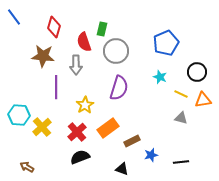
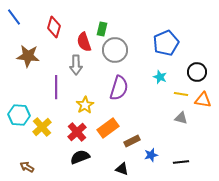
gray circle: moved 1 px left, 1 px up
brown star: moved 15 px left
yellow line: rotated 16 degrees counterclockwise
orange triangle: rotated 18 degrees clockwise
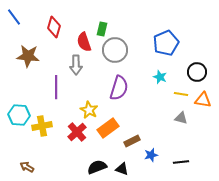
yellow star: moved 4 px right, 5 px down; rotated 12 degrees counterclockwise
yellow cross: moved 1 px up; rotated 30 degrees clockwise
black semicircle: moved 17 px right, 10 px down
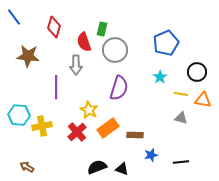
cyan star: rotated 16 degrees clockwise
brown rectangle: moved 3 px right, 6 px up; rotated 28 degrees clockwise
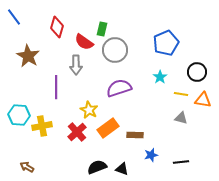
red diamond: moved 3 px right
red semicircle: rotated 36 degrees counterclockwise
brown star: rotated 25 degrees clockwise
purple semicircle: rotated 125 degrees counterclockwise
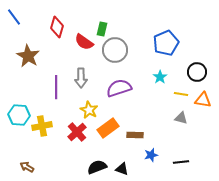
gray arrow: moved 5 px right, 13 px down
